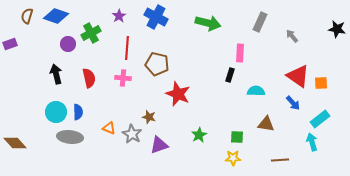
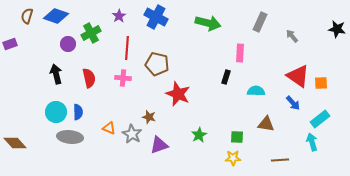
black rectangle: moved 4 px left, 2 px down
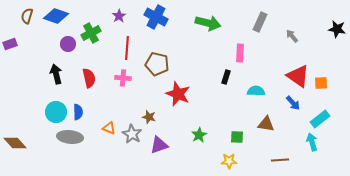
yellow star: moved 4 px left, 3 px down
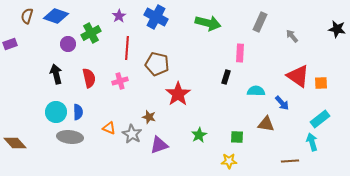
pink cross: moved 3 px left, 3 px down; rotated 21 degrees counterclockwise
red star: rotated 15 degrees clockwise
blue arrow: moved 11 px left
brown line: moved 10 px right, 1 px down
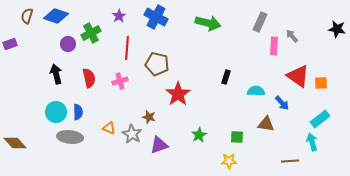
pink rectangle: moved 34 px right, 7 px up
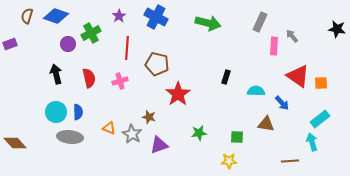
green star: moved 2 px up; rotated 21 degrees clockwise
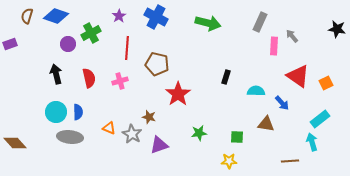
orange square: moved 5 px right; rotated 24 degrees counterclockwise
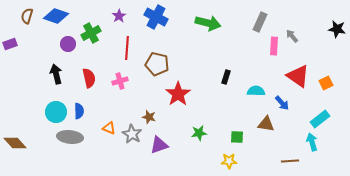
blue semicircle: moved 1 px right, 1 px up
